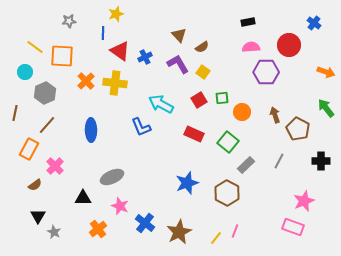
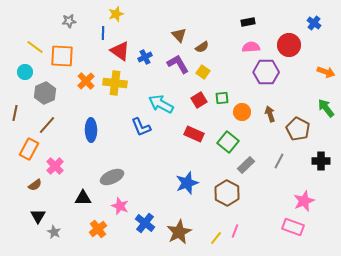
brown arrow at (275, 115): moved 5 px left, 1 px up
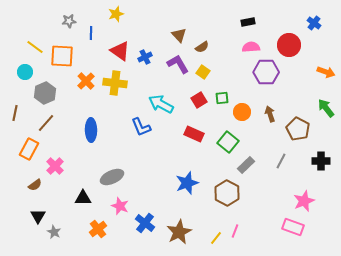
blue line at (103, 33): moved 12 px left
brown line at (47, 125): moved 1 px left, 2 px up
gray line at (279, 161): moved 2 px right
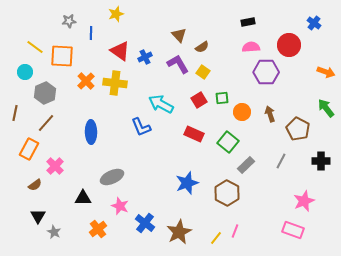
blue ellipse at (91, 130): moved 2 px down
pink rectangle at (293, 227): moved 3 px down
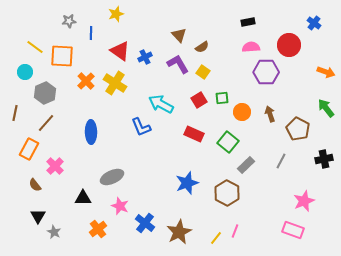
yellow cross at (115, 83): rotated 25 degrees clockwise
black cross at (321, 161): moved 3 px right, 2 px up; rotated 12 degrees counterclockwise
brown semicircle at (35, 185): rotated 88 degrees clockwise
